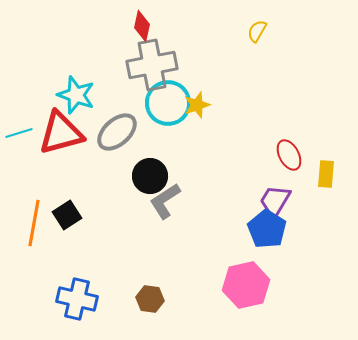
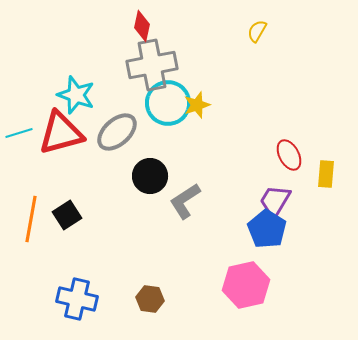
gray L-shape: moved 20 px right
orange line: moved 3 px left, 4 px up
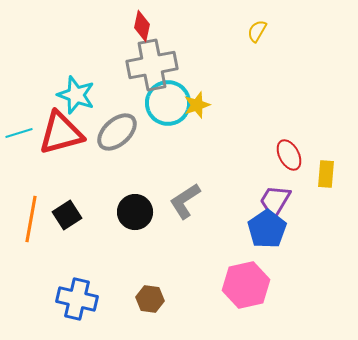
black circle: moved 15 px left, 36 px down
blue pentagon: rotated 6 degrees clockwise
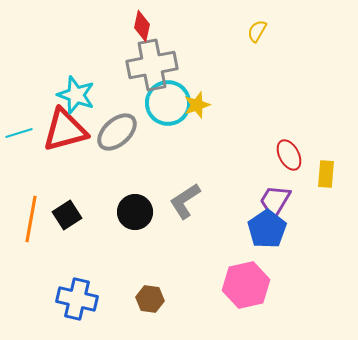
red triangle: moved 4 px right, 3 px up
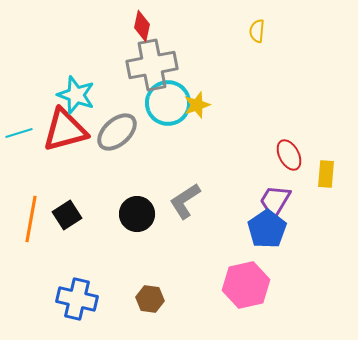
yellow semicircle: rotated 25 degrees counterclockwise
black circle: moved 2 px right, 2 px down
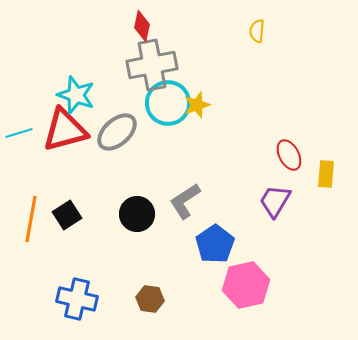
blue pentagon: moved 52 px left, 15 px down
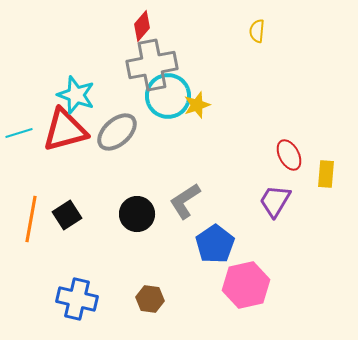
red diamond: rotated 28 degrees clockwise
cyan circle: moved 7 px up
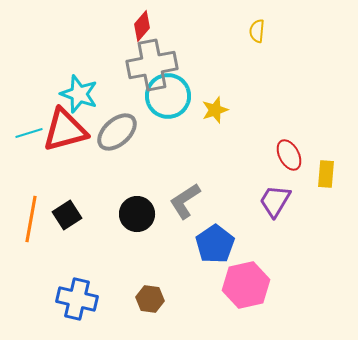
cyan star: moved 3 px right, 1 px up
yellow star: moved 18 px right, 5 px down
cyan line: moved 10 px right
